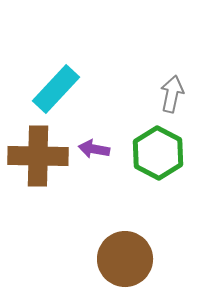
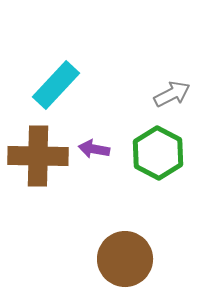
cyan rectangle: moved 4 px up
gray arrow: rotated 51 degrees clockwise
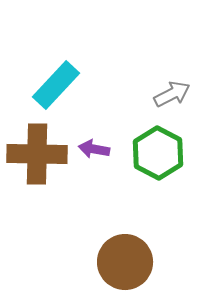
brown cross: moved 1 px left, 2 px up
brown circle: moved 3 px down
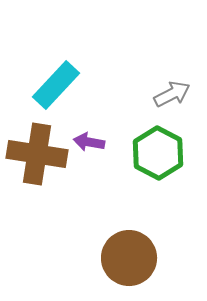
purple arrow: moved 5 px left, 7 px up
brown cross: rotated 8 degrees clockwise
brown circle: moved 4 px right, 4 px up
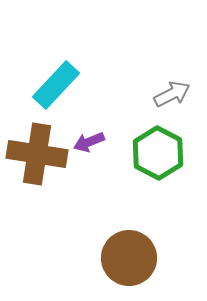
purple arrow: rotated 32 degrees counterclockwise
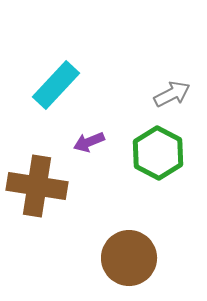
brown cross: moved 32 px down
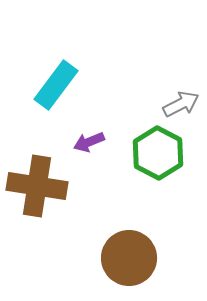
cyan rectangle: rotated 6 degrees counterclockwise
gray arrow: moved 9 px right, 10 px down
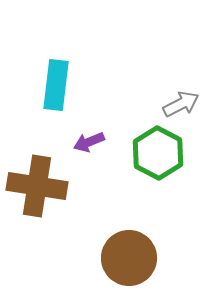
cyan rectangle: rotated 30 degrees counterclockwise
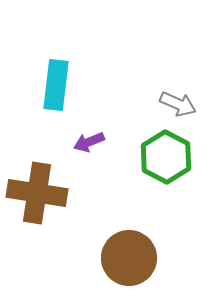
gray arrow: moved 3 px left; rotated 51 degrees clockwise
green hexagon: moved 8 px right, 4 px down
brown cross: moved 7 px down
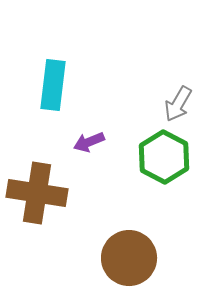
cyan rectangle: moved 3 px left
gray arrow: rotated 96 degrees clockwise
green hexagon: moved 2 px left
